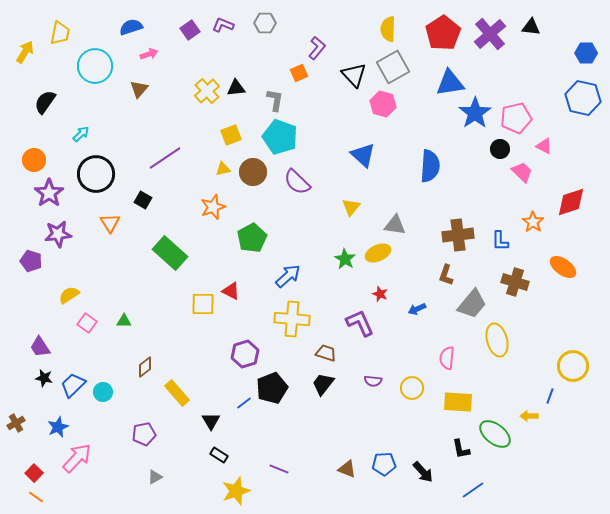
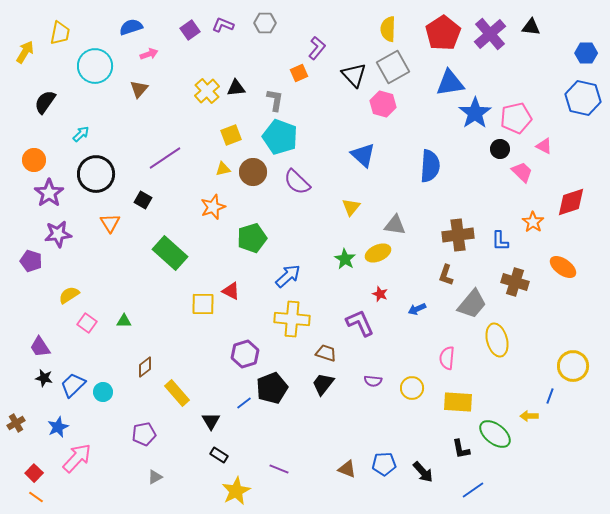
green pentagon at (252, 238): rotated 12 degrees clockwise
yellow star at (236, 491): rotated 8 degrees counterclockwise
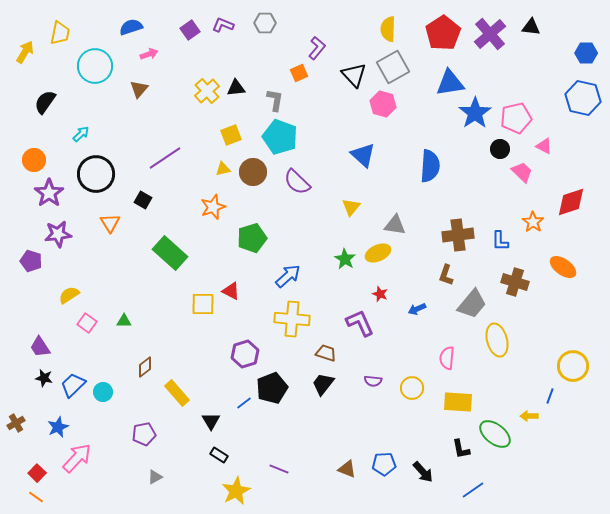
red square at (34, 473): moved 3 px right
